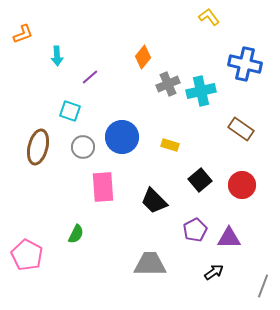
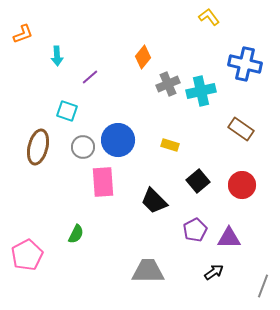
cyan square: moved 3 px left
blue circle: moved 4 px left, 3 px down
black square: moved 2 px left, 1 px down
pink rectangle: moved 5 px up
pink pentagon: rotated 16 degrees clockwise
gray trapezoid: moved 2 px left, 7 px down
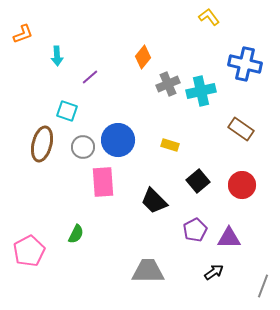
brown ellipse: moved 4 px right, 3 px up
pink pentagon: moved 2 px right, 4 px up
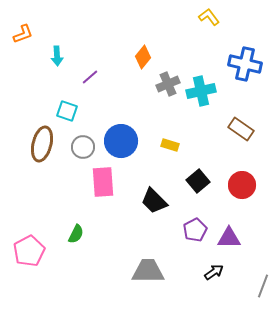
blue circle: moved 3 px right, 1 px down
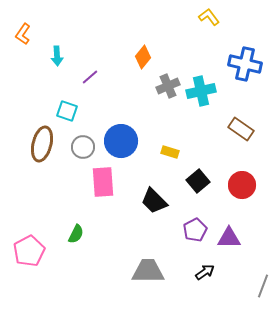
orange L-shape: rotated 145 degrees clockwise
gray cross: moved 2 px down
yellow rectangle: moved 7 px down
black arrow: moved 9 px left
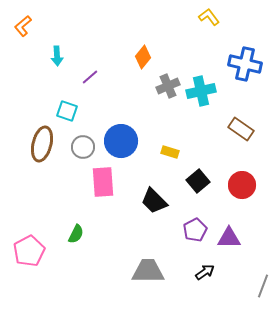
orange L-shape: moved 8 px up; rotated 15 degrees clockwise
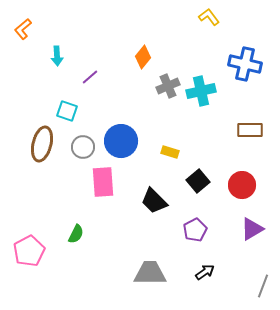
orange L-shape: moved 3 px down
brown rectangle: moved 9 px right, 1 px down; rotated 35 degrees counterclockwise
purple triangle: moved 23 px right, 9 px up; rotated 30 degrees counterclockwise
gray trapezoid: moved 2 px right, 2 px down
